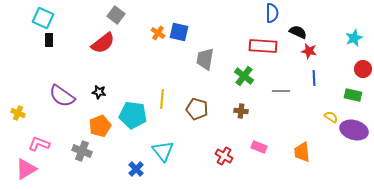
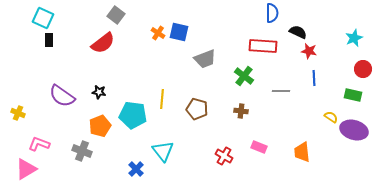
gray trapezoid: rotated 120 degrees counterclockwise
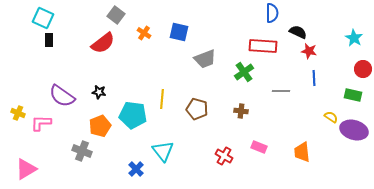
orange cross: moved 14 px left
cyan star: rotated 18 degrees counterclockwise
green cross: moved 4 px up; rotated 18 degrees clockwise
pink L-shape: moved 2 px right, 21 px up; rotated 20 degrees counterclockwise
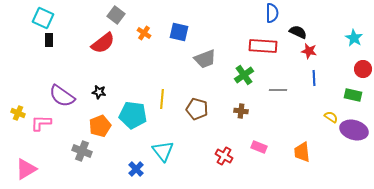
green cross: moved 3 px down
gray line: moved 3 px left, 1 px up
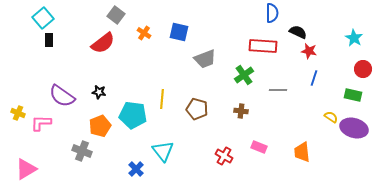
cyan square: rotated 25 degrees clockwise
blue line: rotated 21 degrees clockwise
purple ellipse: moved 2 px up
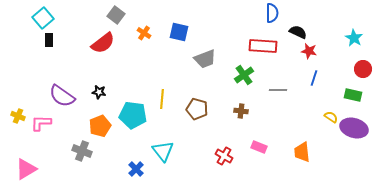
yellow cross: moved 3 px down
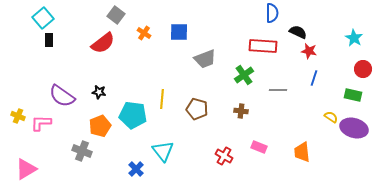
blue square: rotated 12 degrees counterclockwise
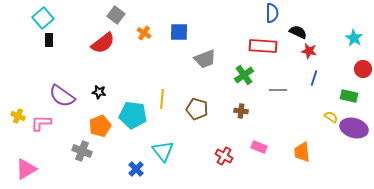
green rectangle: moved 4 px left, 1 px down
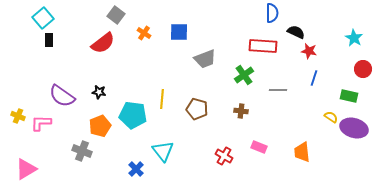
black semicircle: moved 2 px left
